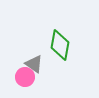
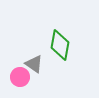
pink circle: moved 5 px left
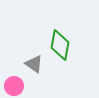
pink circle: moved 6 px left, 9 px down
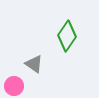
green diamond: moved 7 px right, 9 px up; rotated 24 degrees clockwise
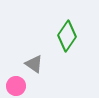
pink circle: moved 2 px right
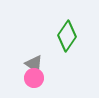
pink circle: moved 18 px right, 8 px up
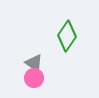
gray triangle: moved 1 px up
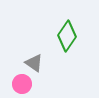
pink circle: moved 12 px left, 6 px down
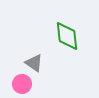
green diamond: rotated 40 degrees counterclockwise
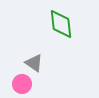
green diamond: moved 6 px left, 12 px up
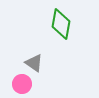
green diamond: rotated 16 degrees clockwise
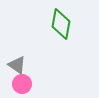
gray triangle: moved 17 px left, 2 px down
